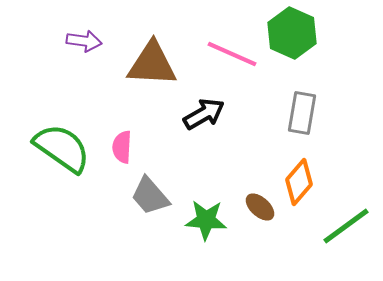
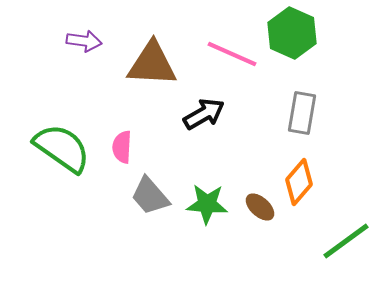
green star: moved 1 px right, 16 px up
green line: moved 15 px down
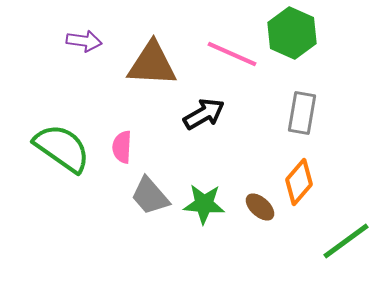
green star: moved 3 px left
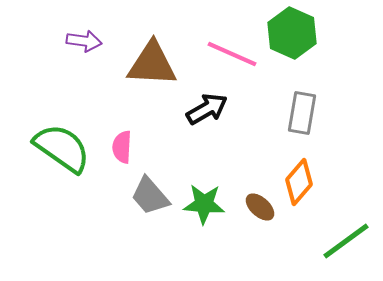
black arrow: moved 3 px right, 5 px up
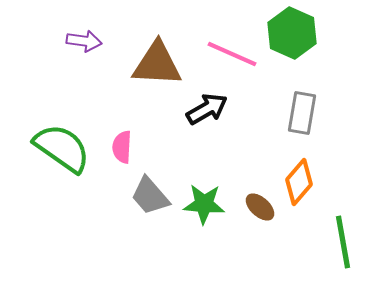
brown triangle: moved 5 px right
green line: moved 3 px left, 1 px down; rotated 64 degrees counterclockwise
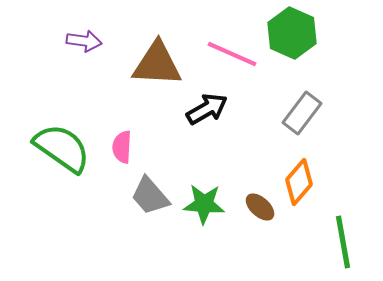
gray rectangle: rotated 27 degrees clockwise
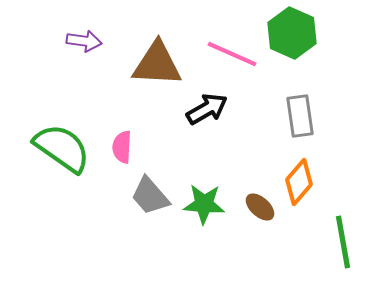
gray rectangle: moved 2 px left, 3 px down; rotated 45 degrees counterclockwise
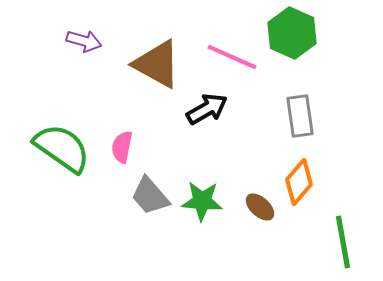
purple arrow: rotated 8 degrees clockwise
pink line: moved 3 px down
brown triangle: rotated 26 degrees clockwise
pink semicircle: rotated 8 degrees clockwise
green star: moved 2 px left, 3 px up
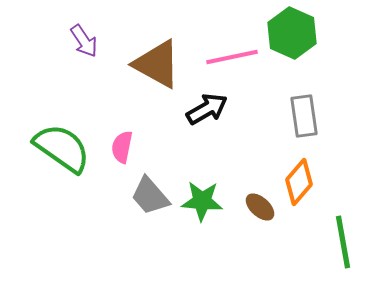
purple arrow: rotated 40 degrees clockwise
pink line: rotated 36 degrees counterclockwise
gray rectangle: moved 4 px right
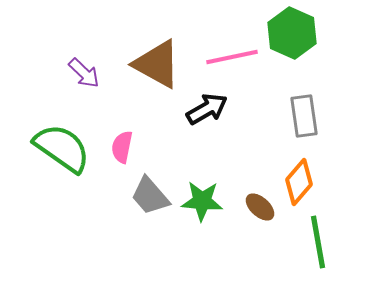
purple arrow: moved 32 px down; rotated 12 degrees counterclockwise
green line: moved 25 px left
